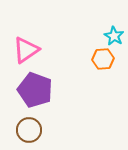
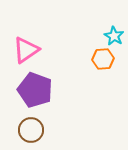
brown circle: moved 2 px right
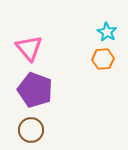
cyan star: moved 7 px left, 4 px up
pink triangle: moved 3 px right, 2 px up; rotated 36 degrees counterclockwise
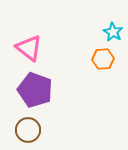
cyan star: moved 6 px right
pink triangle: rotated 12 degrees counterclockwise
brown circle: moved 3 px left
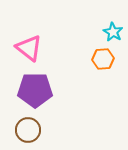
purple pentagon: rotated 20 degrees counterclockwise
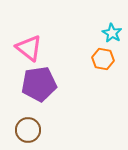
cyan star: moved 1 px left, 1 px down
orange hexagon: rotated 15 degrees clockwise
purple pentagon: moved 4 px right, 6 px up; rotated 8 degrees counterclockwise
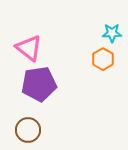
cyan star: rotated 30 degrees counterclockwise
orange hexagon: rotated 20 degrees clockwise
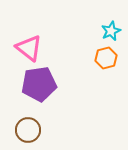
cyan star: moved 1 px left, 2 px up; rotated 24 degrees counterclockwise
orange hexagon: moved 3 px right, 1 px up; rotated 15 degrees clockwise
